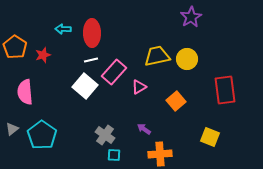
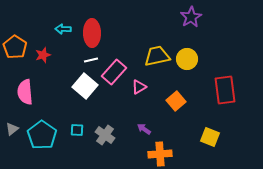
cyan square: moved 37 px left, 25 px up
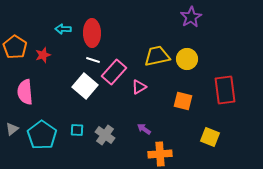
white line: moved 2 px right; rotated 32 degrees clockwise
orange square: moved 7 px right; rotated 36 degrees counterclockwise
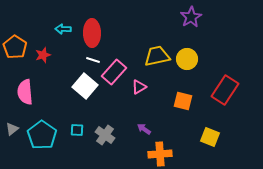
red rectangle: rotated 40 degrees clockwise
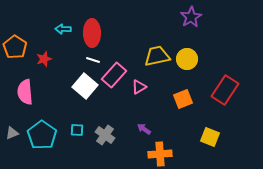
red star: moved 1 px right, 4 px down
pink rectangle: moved 3 px down
orange square: moved 2 px up; rotated 36 degrees counterclockwise
gray triangle: moved 4 px down; rotated 16 degrees clockwise
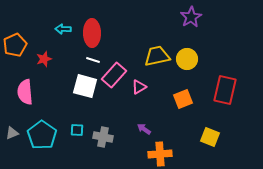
orange pentagon: moved 2 px up; rotated 15 degrees clockwise
white square: rotated 25 degrees counterclockwise
red rectangle: rotated 20 degrees counterclockwise
gray cross: moved 2 px left, 2 px down; rotated 24 degrees counterclockwise
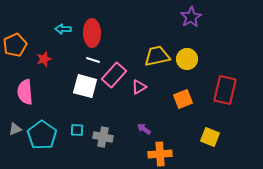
gray triangle: moved 3 px right, 4 px up
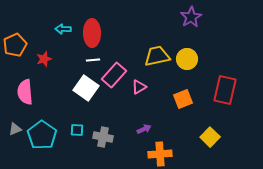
white line: rotated 24 degrees counterclockwise
white square: moved 1 px right, 2 px down; rotated 20 degrees clockwise
purple arrow: rotated 120 degrees clockwise
yellow square: rotated 24 degrees clockwise
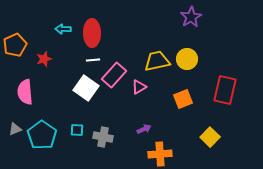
yellow trapezoid: moved 5 px down
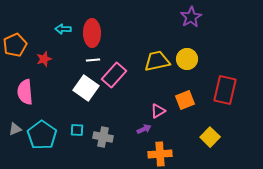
pink triangle: moved 19 px right, 24 px down
orange square: moved 2 px right, 1 px down
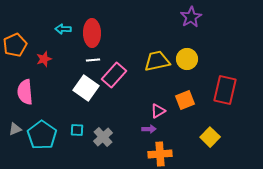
purple arrow: moved 5 px right; rotated 24 degrees clockwise
gray cross: rotated 36 degrees clockwise
